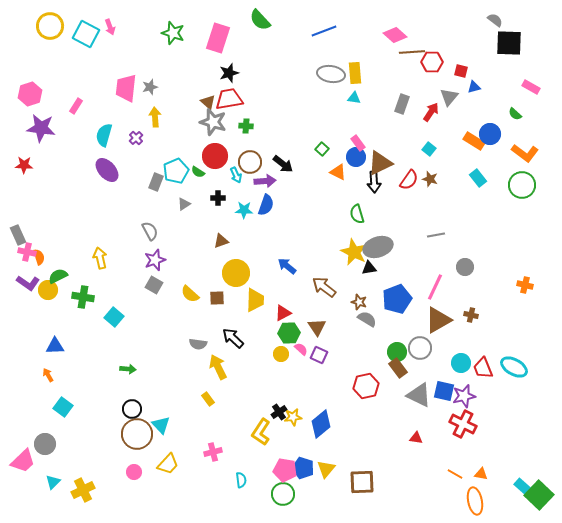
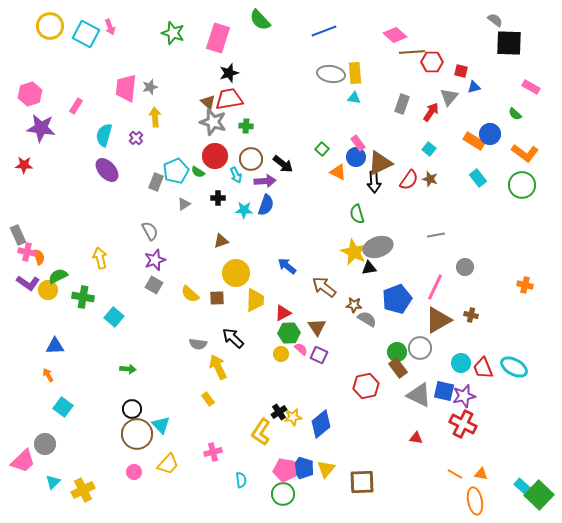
brown circle at (250, 162): moved 1 px right, 3 px up
brown star at (359, 302): moved 5 px left, 3 px down; rotated 14 degrees counterclockwise
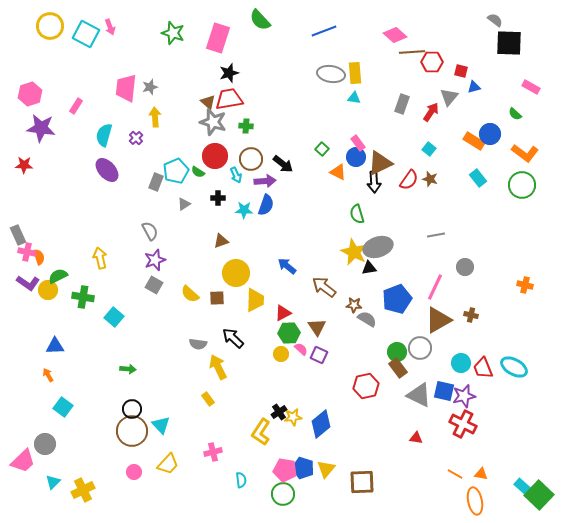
brown circle at (137, 434): moved 5 px left, 3 px up
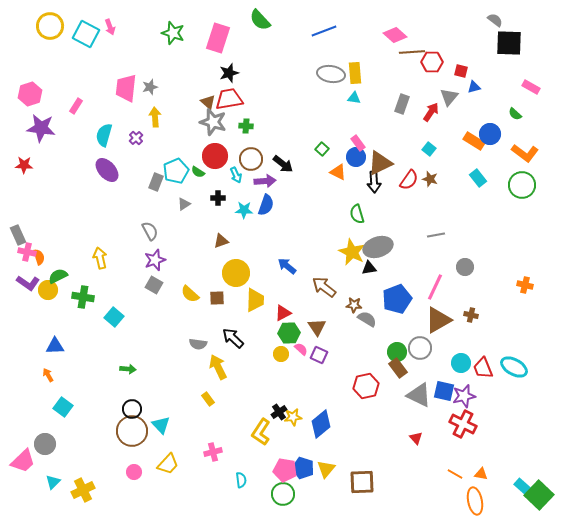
yellow star at (354, 252): moved 2 px left
red triangle at (416, 438): rotated 40 degrees clockwise
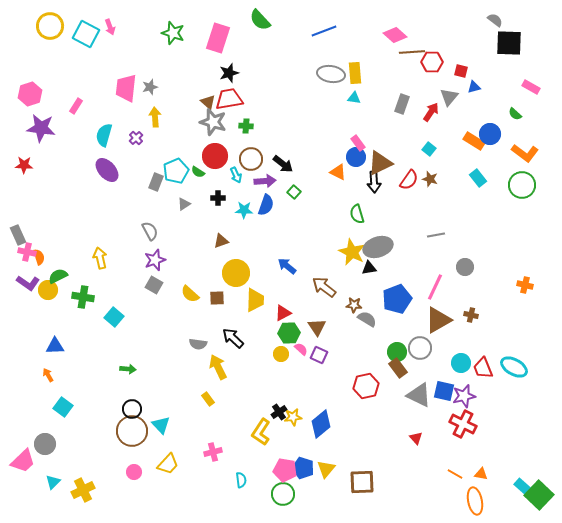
green square at (322, 149): moved 28 px left, 43 px down
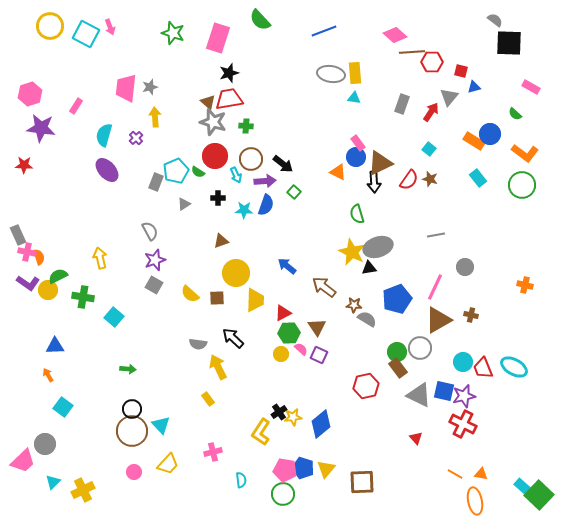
cyan circle at (461, 363): moved 2 px right, 1 px up
